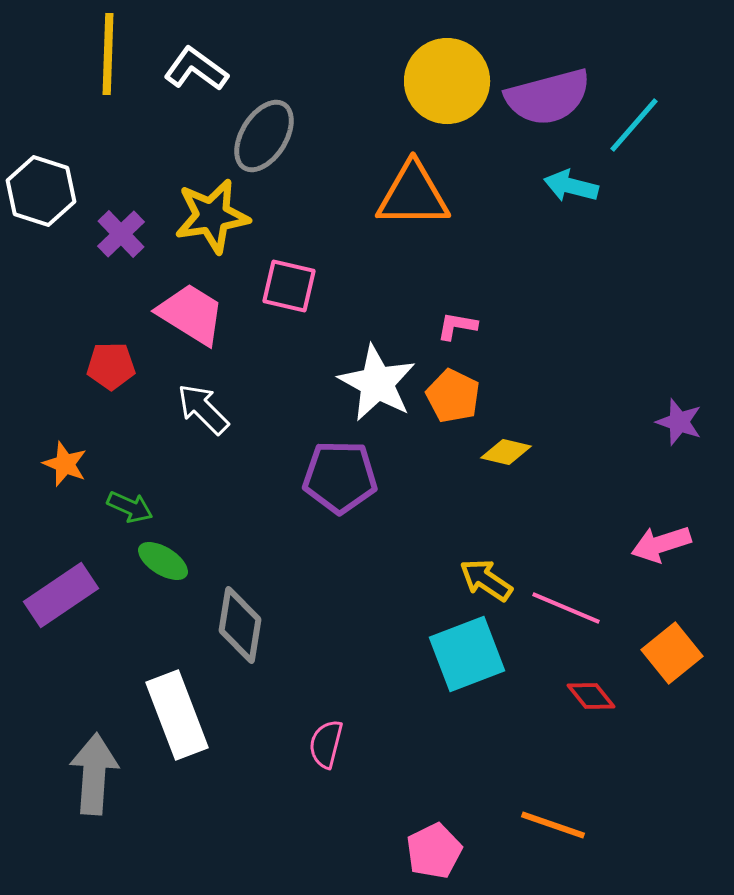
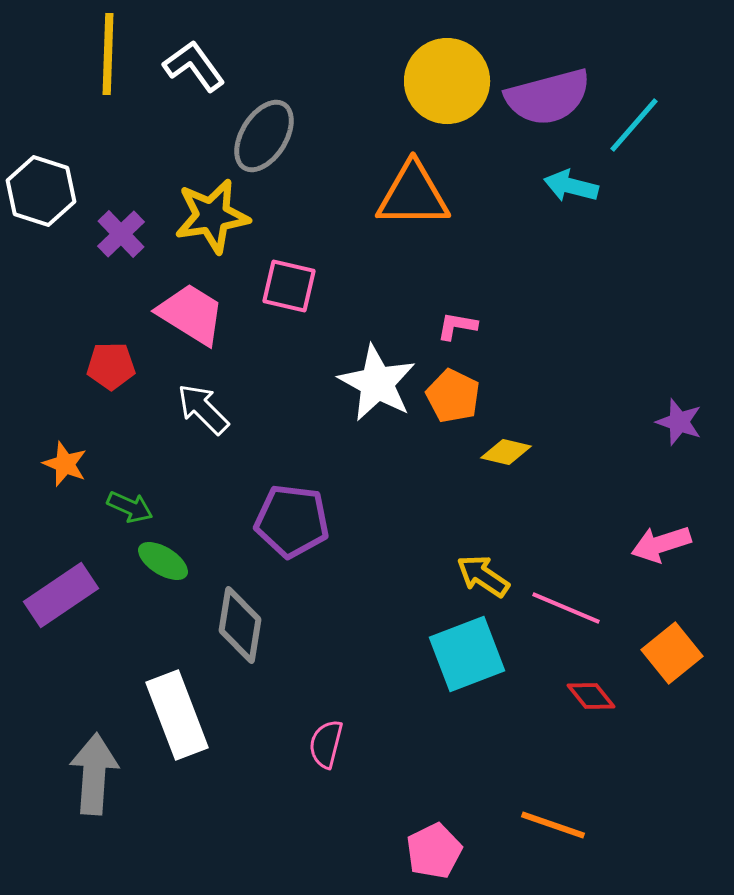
white L-shape: moved 2 px left, 3 px up; rotated 18 degrees clockwise
purple pentagon: moved 48 px left, 44 px down; rotated 6 degrees clockwise
yellow arrow: moved 3 px left, 4 px up
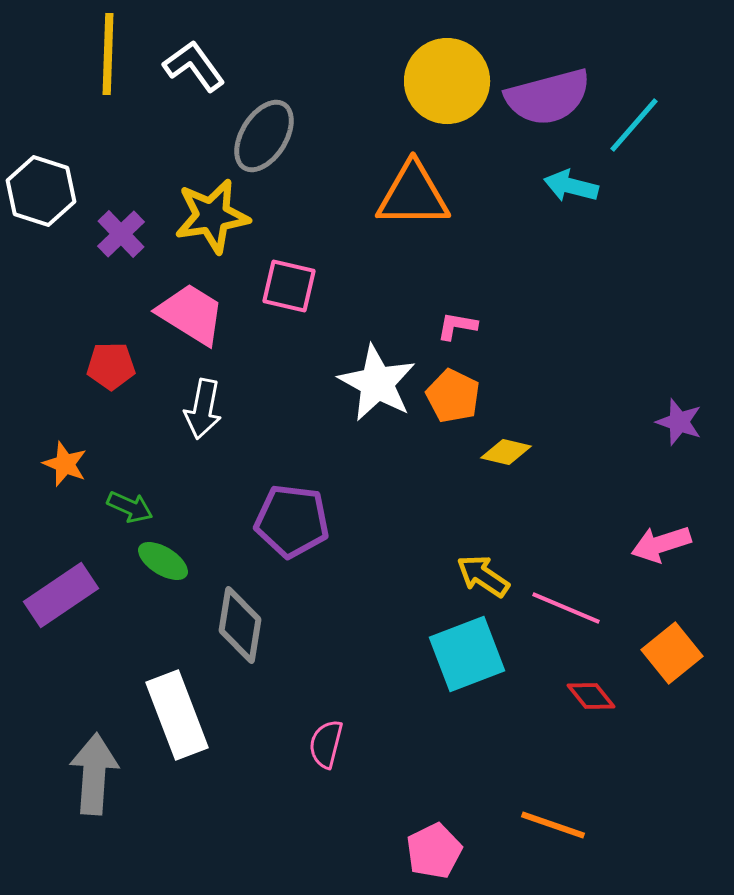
white arrow: rotated 124 degrees counterclockwise
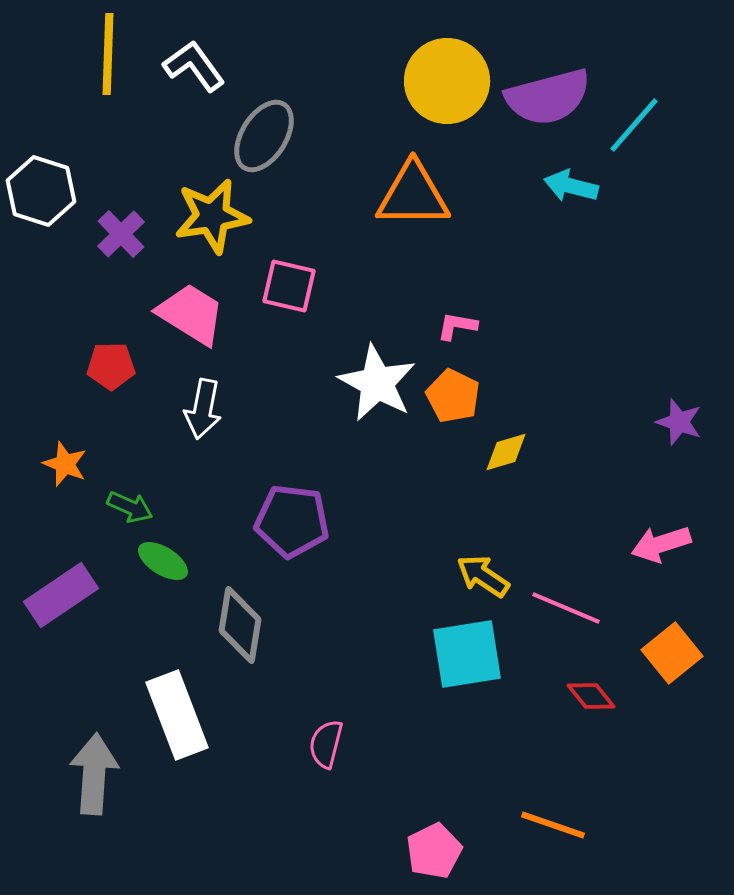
yellow diamond: rotated 30 degrees counterclockwise
cyan square: rotated 12 degrees clockwise
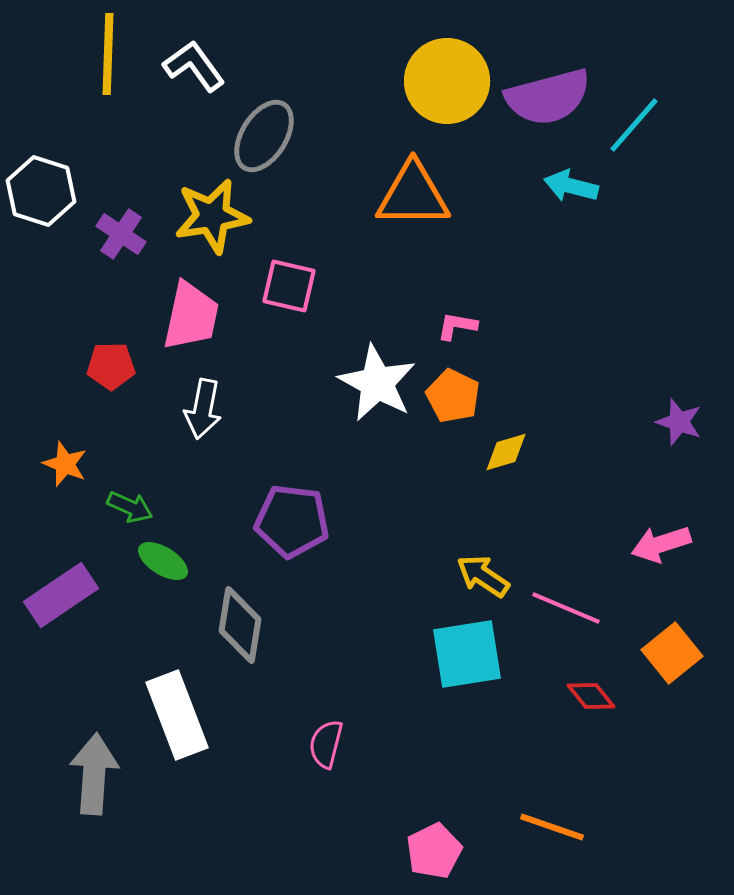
purple cross: rotated 12 degrees counterclockwise
pink trapezoid: moved 2 px down; rotated 70 degrees clockwise
orange line: moved 1 px left, 2 px down
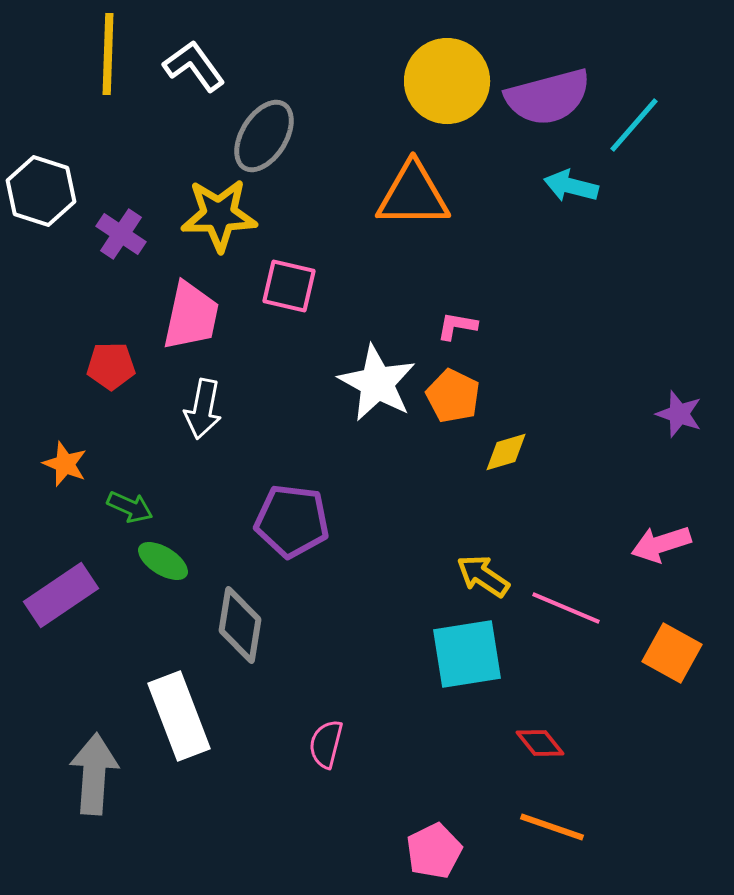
yellow star: moved 7 px right, 1 px up; rotated 8 degrees clockwise
purple star: moved 8 px up
orange square: rotated 22 degrees counterclockwise
red diamond: moved 51 px left, 47 px down
white rectangle: moved 2 px right, 1 px down
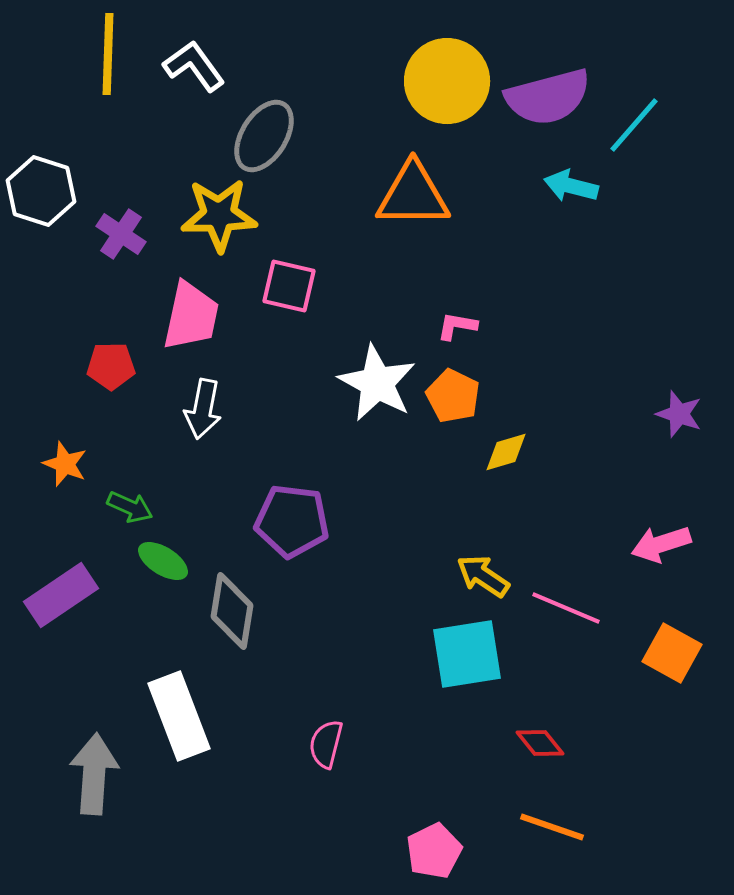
gray diamond: moved 8 px left, 14 px up
